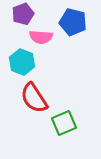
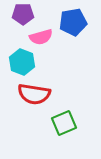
purple pentagon: rotated 20 degrees clockwise
blue pentagon: rotated 24 degrees counterclockwise
pink semicircle: rotated 20 degrees counterclockwise
red semicircle: moved 4 px up; rotated 48 degrees counterclockwise
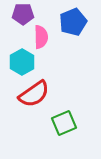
blue pentagon: rotated 12 degrees counterclockwise
pink semicircle: rotated 75 degrees counterclockwise
cyan hexagon: rotated 10 degrees clockwise
red semicircle: rotated 44 degrees counterclockwise
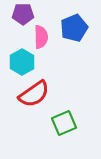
blue pentagon: moved 1 px right, 6 px down
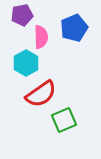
purple pentagon: moved 1 px left, 1 px down; rotated 10 degrees counterclockwise
cyan hexagon: moved 4 px right, 1 px down
red semicircle: moved 7 px right
green square: moved 3 px up
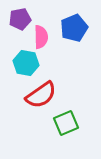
purple pentagon: moved 2 px left, 4 px down
cyan hexagon: rotated 20 degrees counterclockwise
red semicircle: moved 1 px down
green square: moved 2 px right, 3 px down
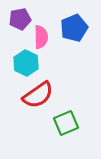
cyan hexagon: rotated 15 degrees clockwise
red semicircle: moved 3 px left
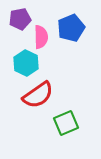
blue pentagon: moved 3 px left
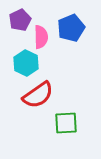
purple pentagon: moved 1 px down; rotated 15 degrees counterclockwise
green square: rotated 20 degrees clockwise
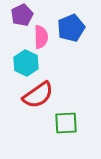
purple pentagon: moved 2 px right, 5 px up
